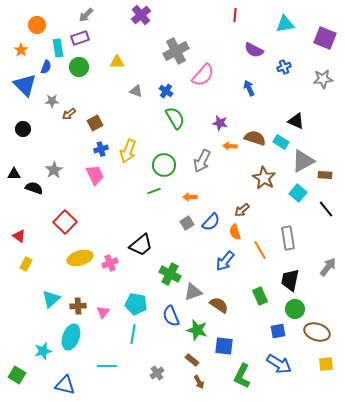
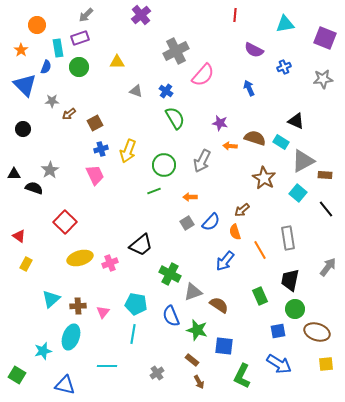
gray star at (54, 170): moved 4 px left
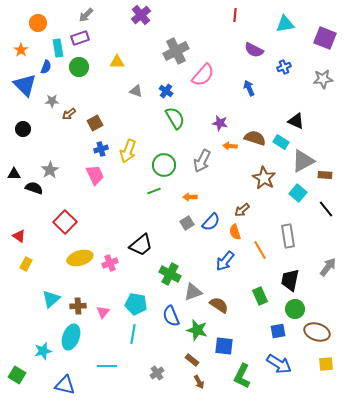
orange circle at (37, 25): moved 1 px right, 2 px up
gray rectangle at (288, 238): moved 2 px up
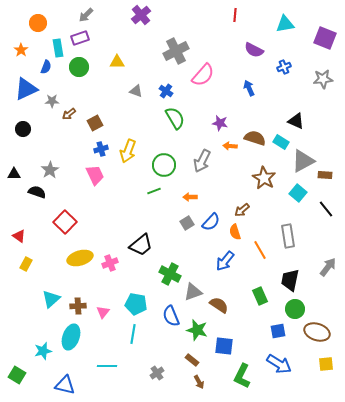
blue triangle at (25, 85): moved 1 px right, 4 px down; rotated 50 degrees clockwise
black semicircle at (34, 188): moved 3 px right, 4 px down
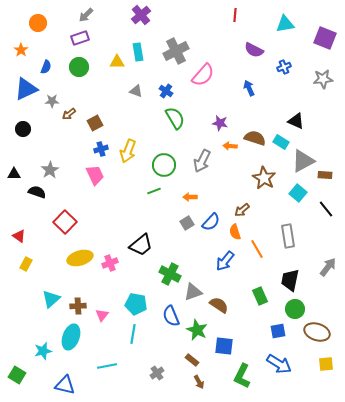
cyan rectangle at (58, 48): moved 80 px right, 4 px down
orange line at (260, 250): moved 3 px left, 1 px up
pink triangle at (103, 312): moved 1 px left, 3 px down
green star at (197, 330): rotated 10 degrees clockwise
cyan line at (107, 366): rotated 12 degrees counterclockwise
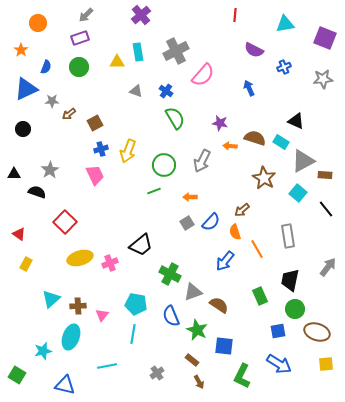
red triangle at (19, 236): moved 2 px up
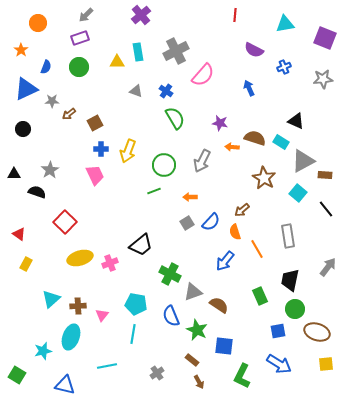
orange arrow at (230, 146): moved 2 px right, 1 px down
blue cross at (101, 149): rotated 16 degrees clockwise
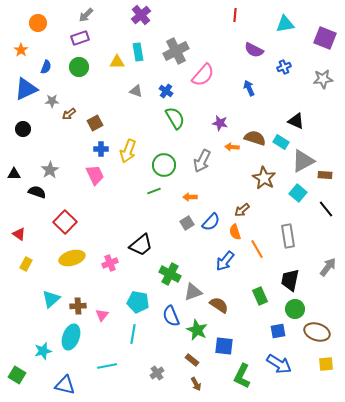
yellow ellipse at (80, 258): moved 8 px left
cyan pentagon at (136, 304): moved 2 px right, 2 px up
brown arrow at (199, 382): moved 3 px left, 2 px down
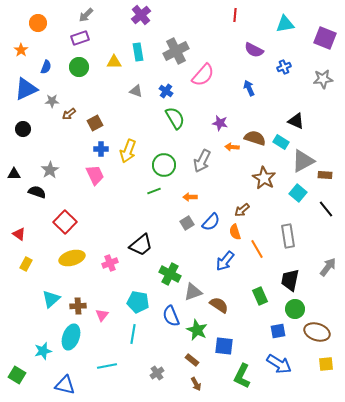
yellow triangle at (117, 62): moved 3 px left
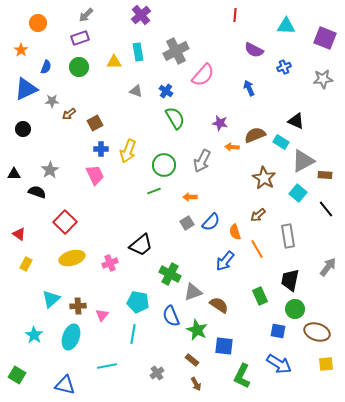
cyan triangle at (285, 24): moved 1 px right, 2 px down; rotated 12 degrees clockwise
brown semicircle at (255, 138): moved 3 px up; rotated 40 degrees counterclockwise
brown arrow at (242, 210): moved 16 px right, 5 px down
blue square at (278, 331): rotated 21 degrees clockwise
cyan star at (43, 351): moved 9 px left, 16 px up; rotated 24 degrees counterclockwise
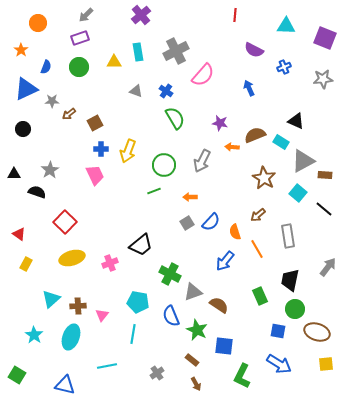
black line at (326, 209): moved 2 px left; rotated 12 degrees counterclockwise
